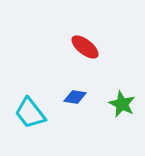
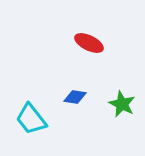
red ellipse: moved 4 px right, 4 px up; rotated 12 degrees counterclockwise
cyan trapezoid: moved 1 px right, 6 px down
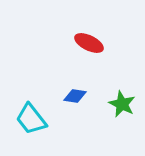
blue diamond: moved 1 px up
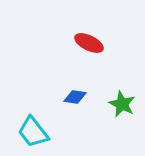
blue diamond: moved 1 px down
cyan trapezoid: moved 2 px right, 13 px down
